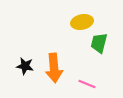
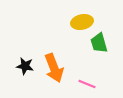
green trapezoid: rotated 30 degrees counterclockwise
orange arrow: rotated 16 degrees counterclockwise
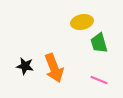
pink line: moved 12 px right, 4 px up
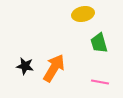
yellow ellipse: moved 1 px right, 8 px up
orange arrow: rotated 128 degrees counterclockwise
pink line: moved 1 px right, 2 px down; rotated 12 degrees counterclockwise
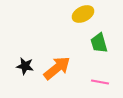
yellow ellipse: rotated 15 degrees counterclockwise
orange arrow: moved 3 px right; rotated 20 degrees clockwise
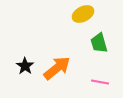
black star: rotated 24 degrees clockwise
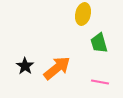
yellow ellipse: rotated 50 degrees counterclockwise
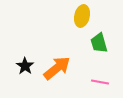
yellow ellipse: moved 1 px left, 2 px down
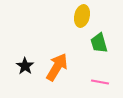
orange arrow: moved 1 px up; rotated 20 degrees counterclockwise
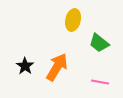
yellow ellipse: moved 9 px left, 4 px down
green trapezoid: rotated 35 degrees counterclockwise
